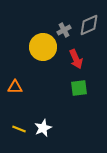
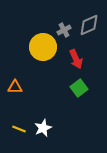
green square: rotated 30 degrees counterclockwise
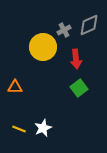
red arrow: rotated 18 degrees clockwise
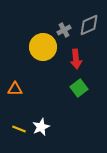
orange triangle: moved 2 px down
white star: moved 2 px left, 1 px up
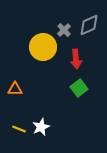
gray cross: rotated 16 degrees counterclockwise
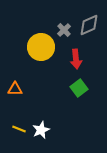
yellow circle: moved 2 px left
white star: moved 3 px down
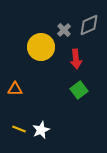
green square: moved 2 px down
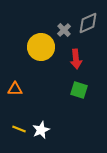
gray diamond: moved 1 px left, 2 px up
green square: rotated 36 degrees counterclockwise
